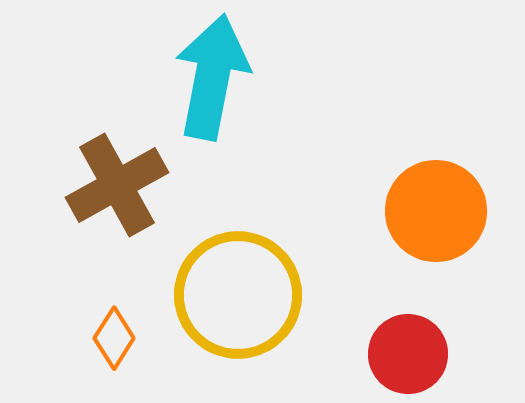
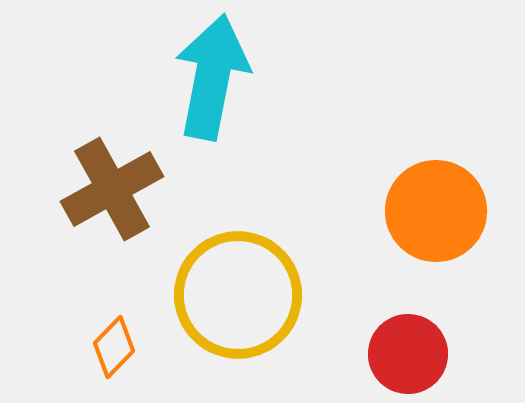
brown cross: moved 5 px left, 4 px down
orange diamond: moved 9 px down; rotated 12 degrees clockwise
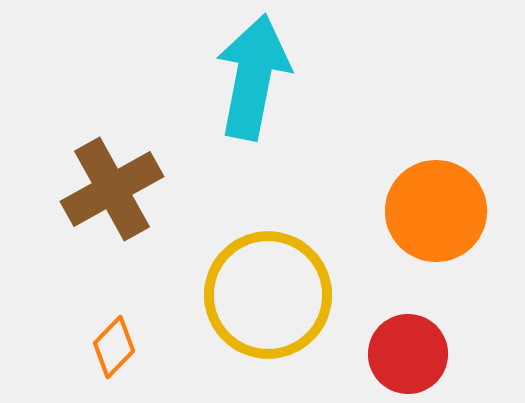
cyan arrow: moved 41 px right
yellow circle: moved 30 px right
